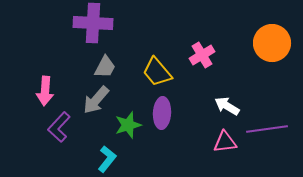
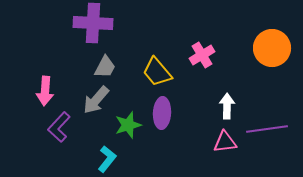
orange circle: moved 5 px down
white arrow: rotated 60 degrees clockwise
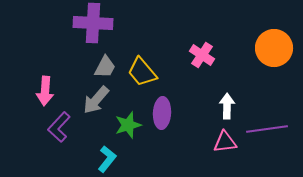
orange circle: moved 2 px right
pink cross: rotated 25 degrees counterclockwise
yellow trapezoid: moved 15 px left
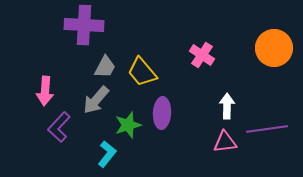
purple cross: moved 9 px left, 2 px down
cyan L-shape: moved 5 px up
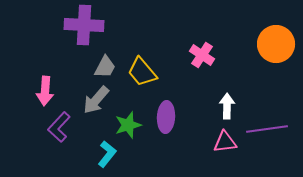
orange circle: moved 2 px right, 4 px up
purple ellipse: moved 4 px right, 4 px down
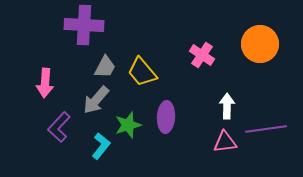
orange circle: moved 16 px left
pink arrow: moved 8 px up
purple line: moved 1 px left
cyan L-shape: moved 6 px left, 8 px up
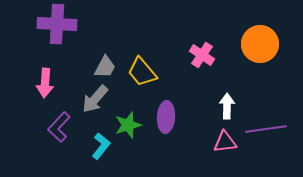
purple cross: moved 27 px left, 1 px up
gray arrow: moved 1 px left, 1 px up
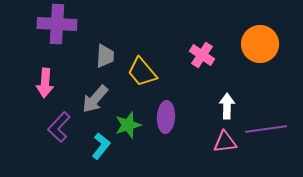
gray trapezoid: moved 11 px up; rotated 25 degrees counterclockwise
